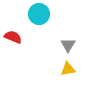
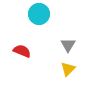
red semicircle: moved 9 px right, 14 px down
yellow triangle: rotated 35 degrees counterclockwise
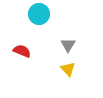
yellow triangle: rotated 28 degrees counterclockwise
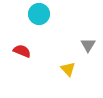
gray triangle: moved 20 px right
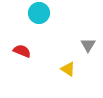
cyan circle: moved 1 px up
yellow triangle: rotated 14 degrees counterclockwise
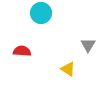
cyan circle: moved 2 px right
red semicircle: rotated 18 degrees counterclockwise
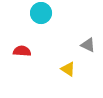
gray triangle: rotated 35 degrees counterclockwise
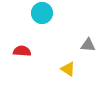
cyan circle: moved 1 px right
gray triangle: rotated 21 degrees counterclockwise
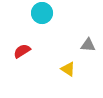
red semicircle: rotated 36 degrees counterclockwise
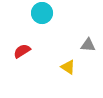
yellow triangle: moved 2 px up
